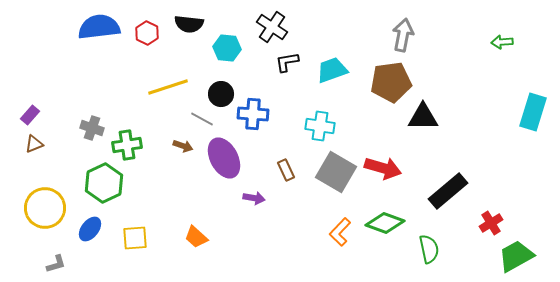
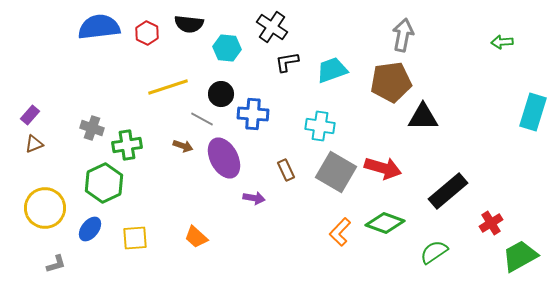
green semicircle: moved 5 px right, 3 px down; rotated 112 degrees counterclockwise
green trapezoid: moved 4 px right
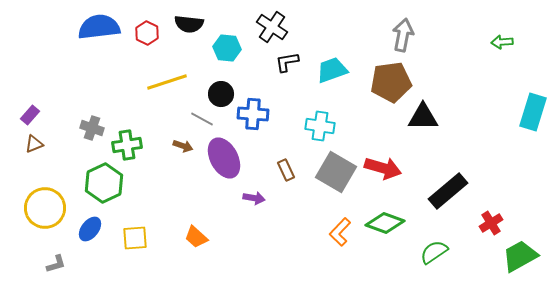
yellow line: moved 1 px left, 5 px up
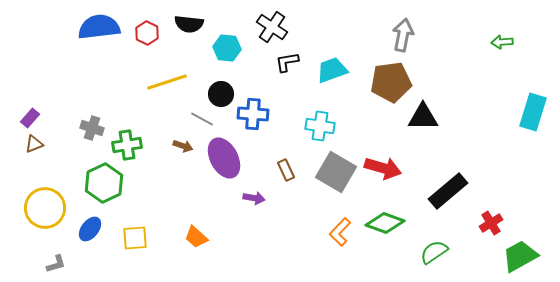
purple rectangle: moved 3 px down
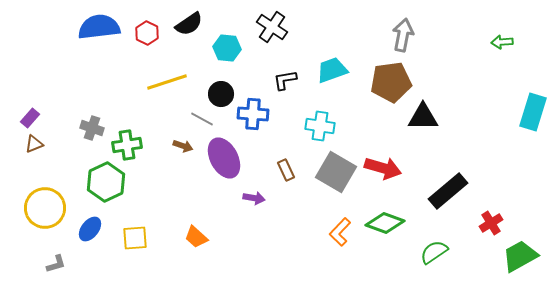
black semicircle: rotated 40 degrees counterclockwise
black L-shape: moved 2 px left, 18 px down
green hexagon: moved 2 px right, 1 px up
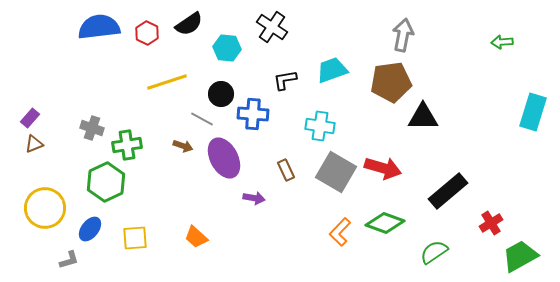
gray L-shape: moved 13 px right, 4 px up
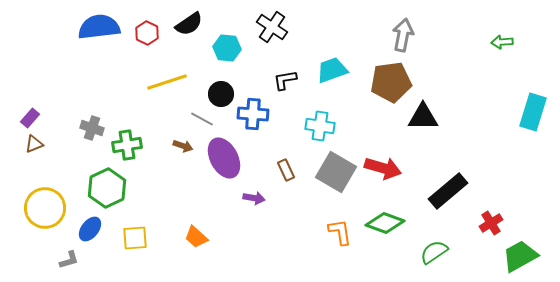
green hexagon: moved 1 px right, 6 px down
orange L-shape: rotated 128 degrees clockwise
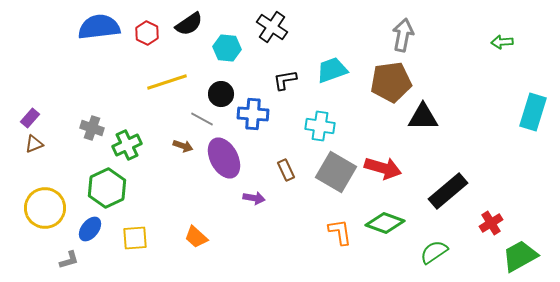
green cross: rotated 16 degrees counterclockwise
